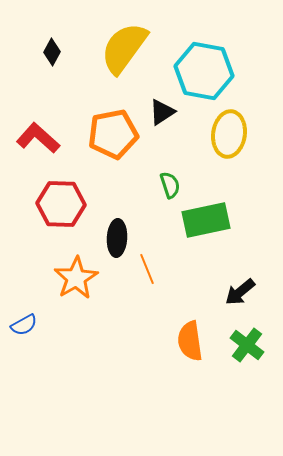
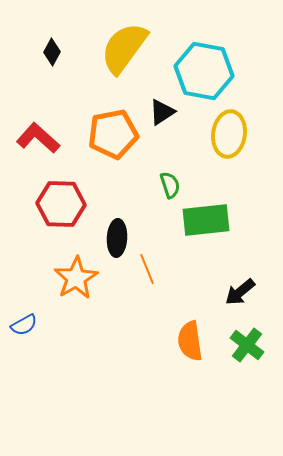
green rectangle: rotated 6 degrees clockwise
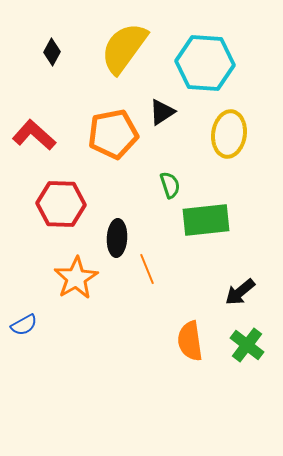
cyan hexagon: moved 1 px right, 8 px up; rotated 6 degrees counterclockwise
red L-shape: moved 4 px left, 3 px up
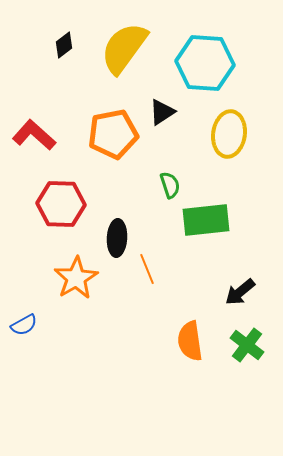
black diamond: moved 12 px right, 7 px up; rotated 24 degrees clockwise
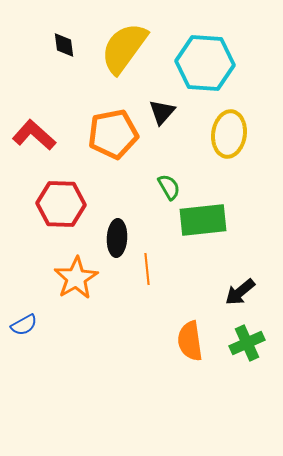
black diamond: rotated 60 degrees counterclockwise
black triangle: rotated 16 degrees counterclockwise
green semicircle: moved 1 px left, 2 px down; rotated 12 degrees counterclockwise
green rectangle: moved 3 px left
orange line: rotated 16 degrees clockwise
green cross: moved 2 px up; rotated 28 degrees clockwise
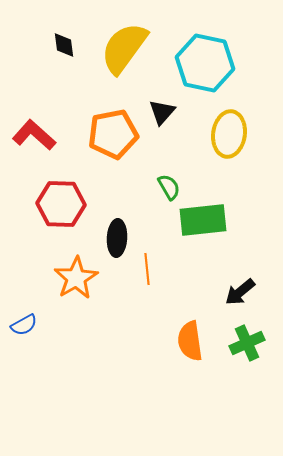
cyan hexagon: rotated 8 degrees clockwise
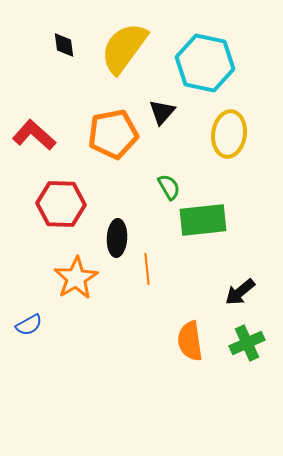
blue semicircle: moved 5 px right
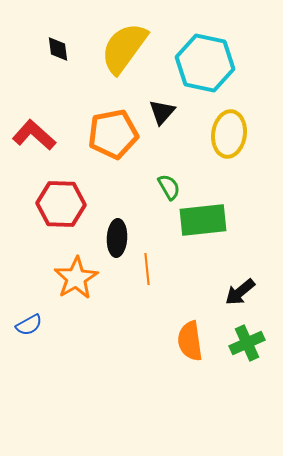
black diamond: moved 6 px left, 4 px down
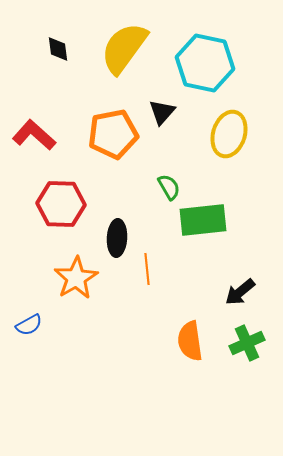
yellow ellipse: rotated 9 degrees clockwise
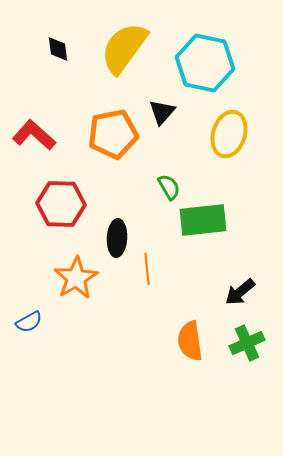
blue semicircle: moved 3 px up
